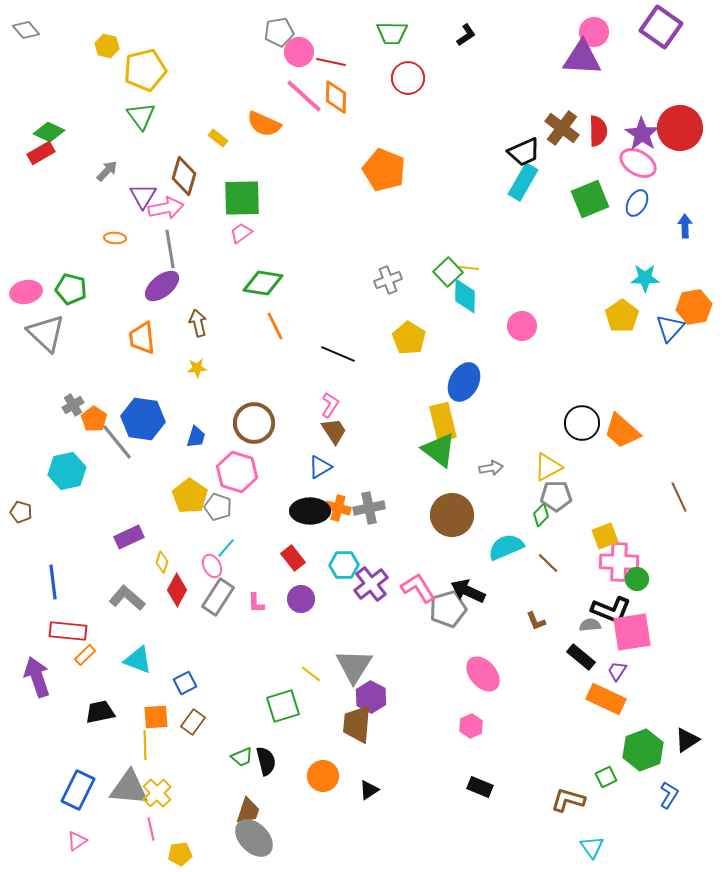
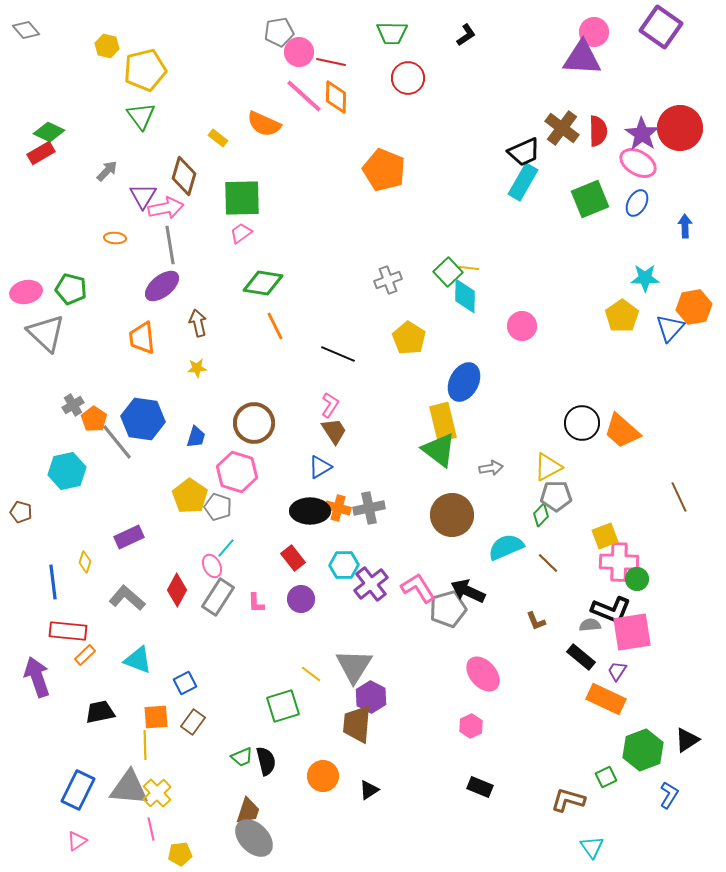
gray line at (170, 249): moved 4 px up
yellow diamond at (162, 562): moved 77 px left
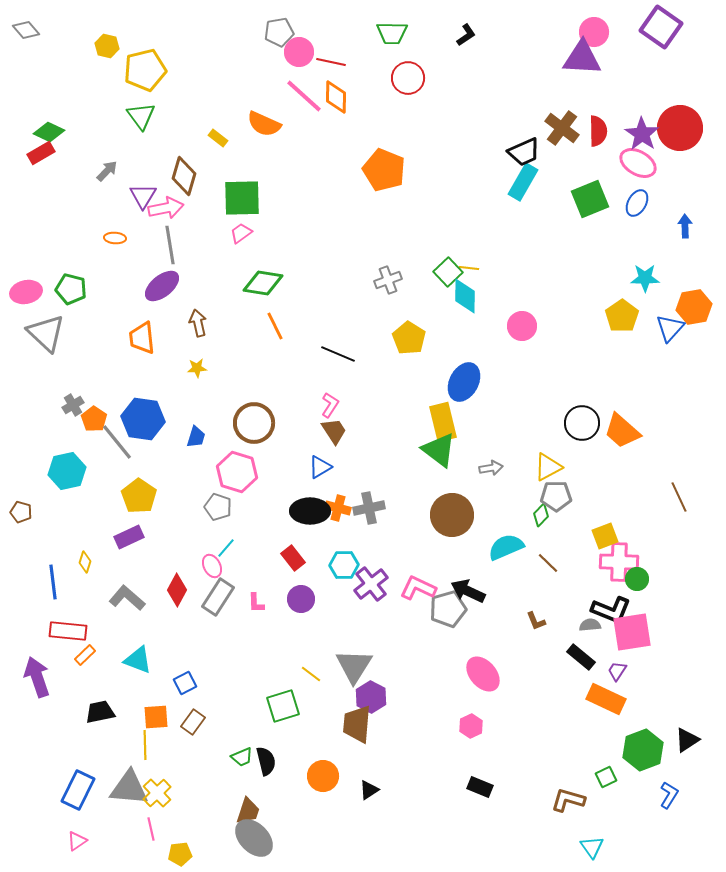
yellow pentagon at (190, 496): moved 51 px left
pink L-shape at (418, 588): rotated 33 degrees counterclockwise
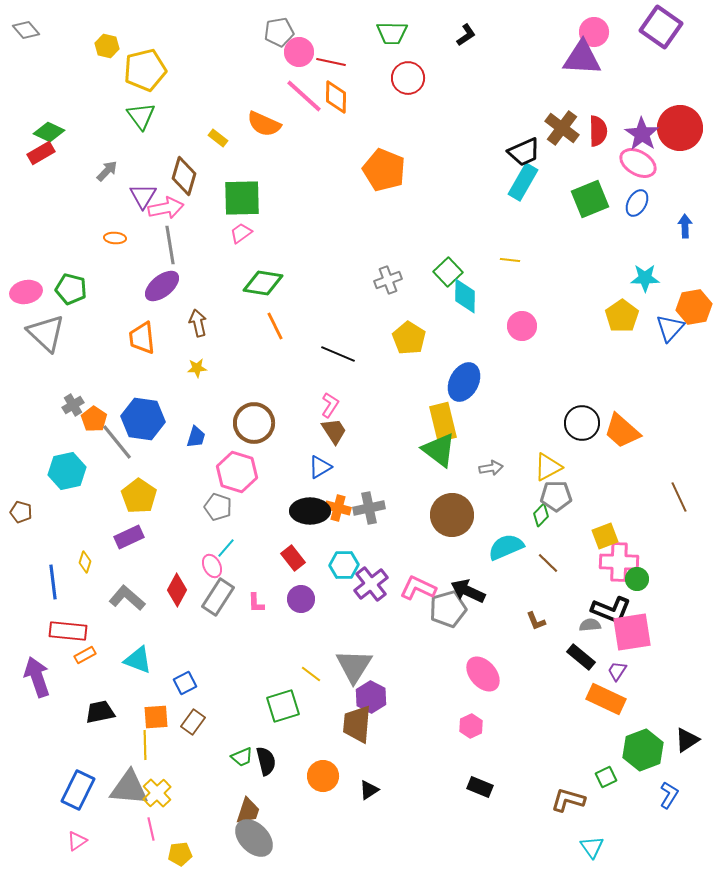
yellow line at (469, 268): moved 41 px right, 8 px up
orange rectangle at (85, 655): rotated 15 degrees clockwise
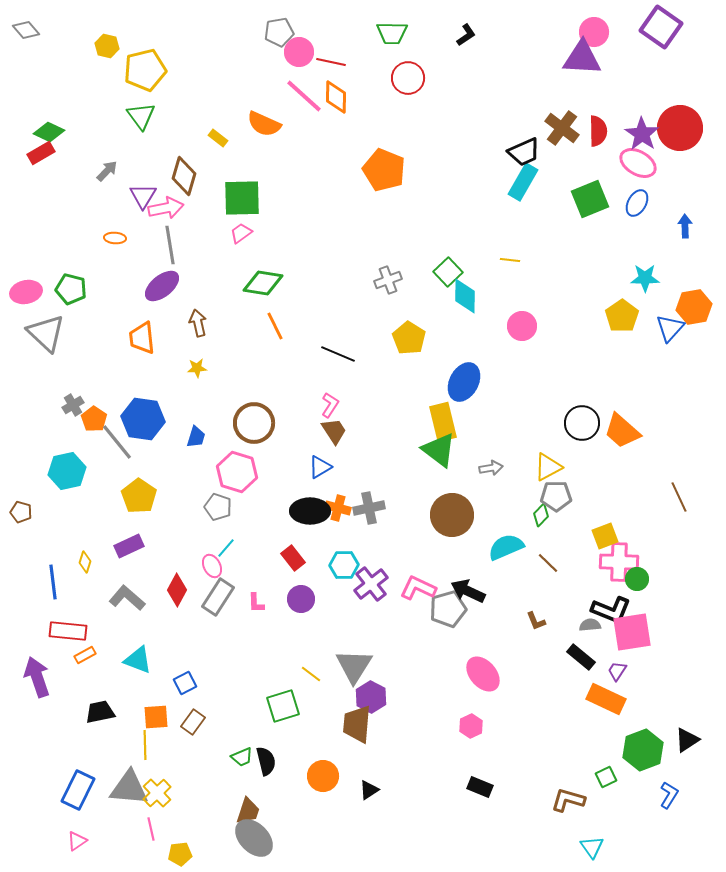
purple rectangle at (129, 537): moved 9 px down
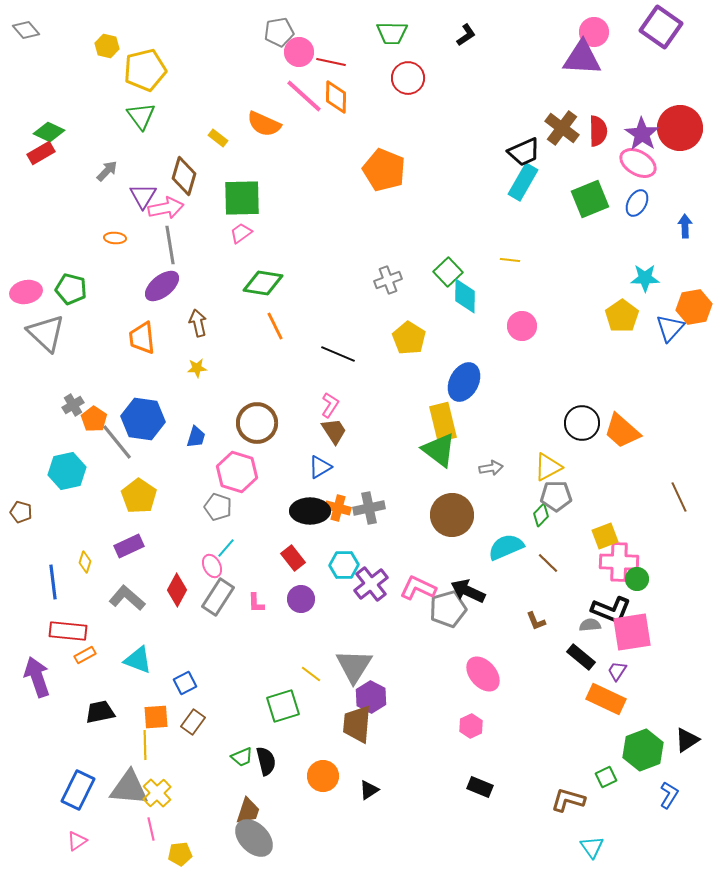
brown circle at (254, 423): moved 3 px right
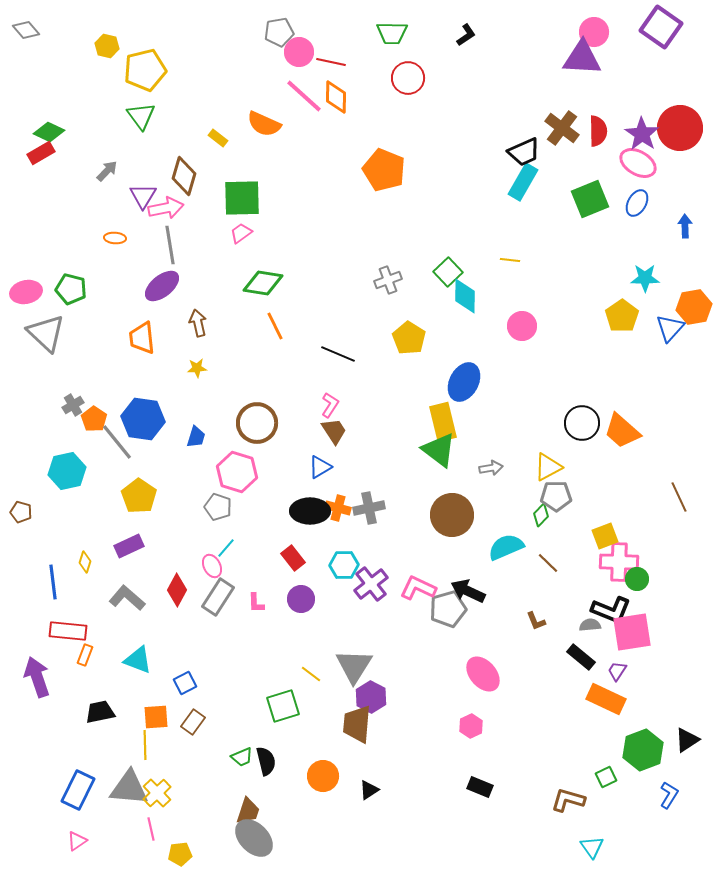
orange rectangle at (85, 655): rotated 40 degrees counterclockwise
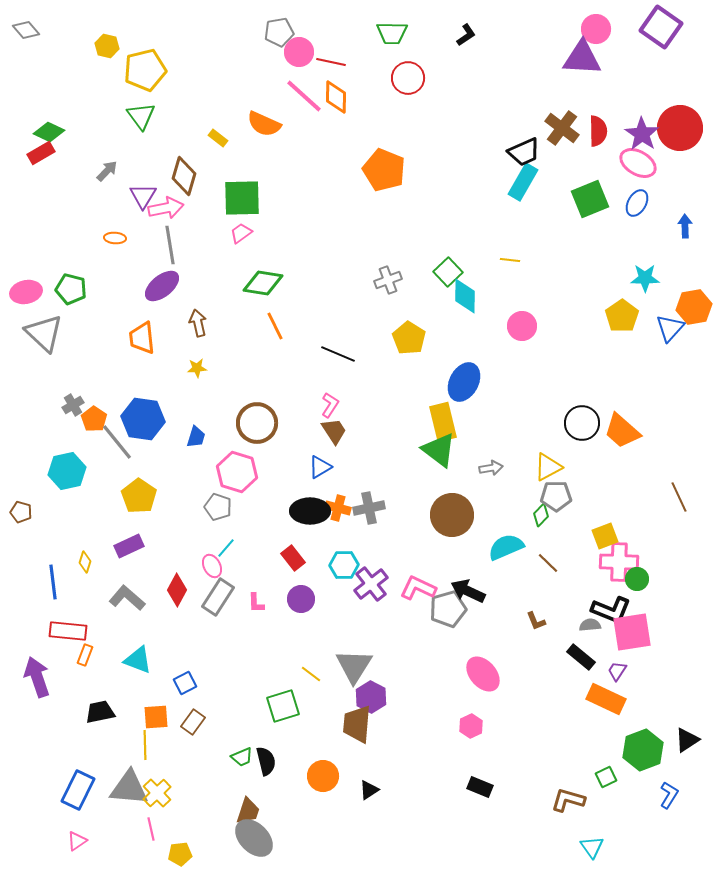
pink circle at (594, 32): moved 2 px right, 3 px up
gray triangle at (46, 333): moved 2 px left
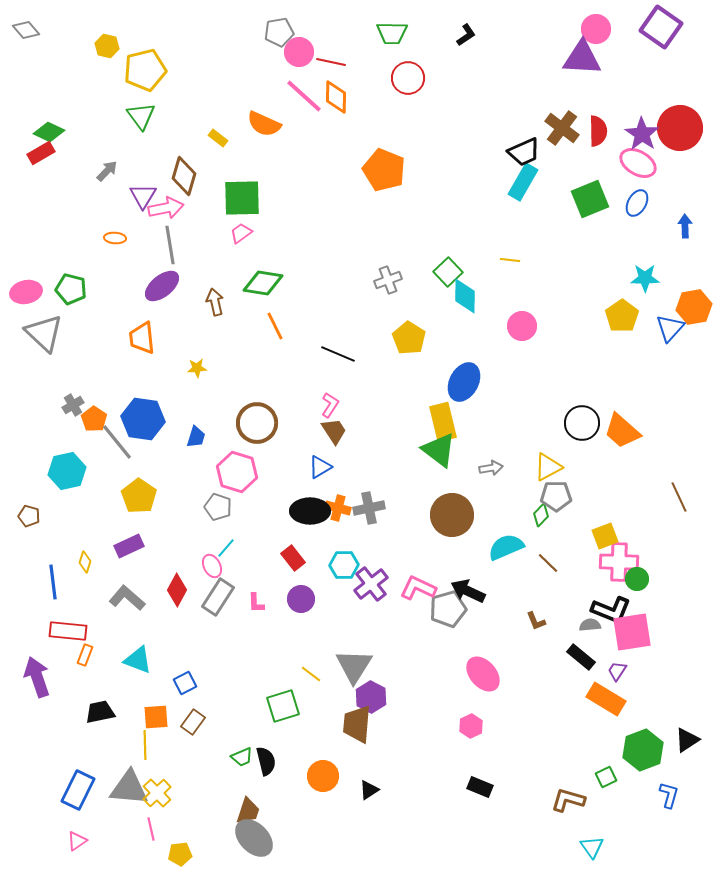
brown arrow at (198, 323): moved 17 px right, 21 px up
brown pentagon at (21, 512): moved 8 px right, 4 px down
orange rectangle at (606, 699): rotated 6 degrees clockwise
blue L-shape at (669, 795): rotated 16 degrees counterclockwise
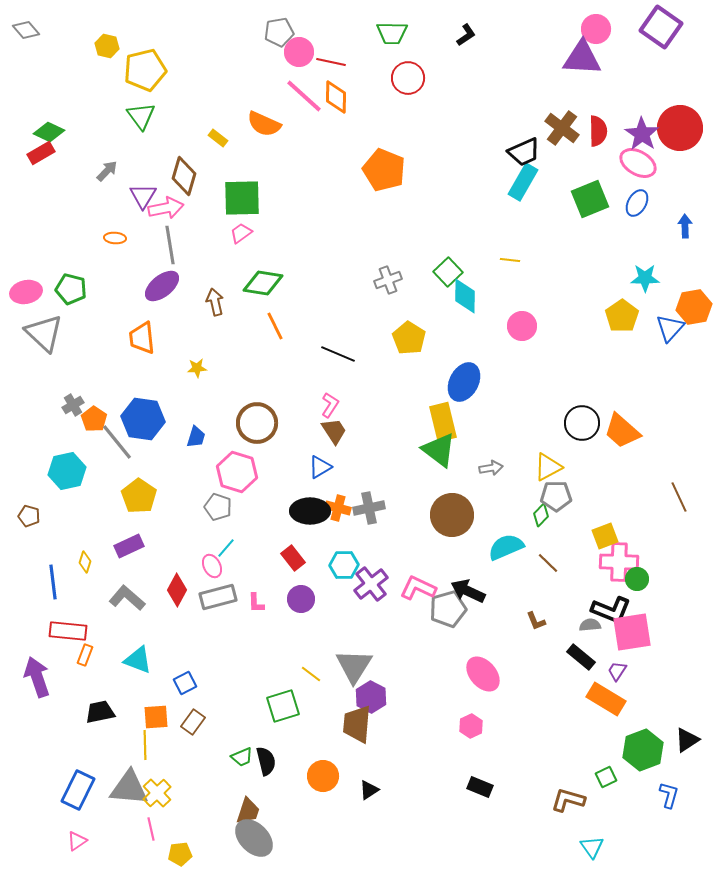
gray rectangle at (218, 597): rotated 42 degrees clockwise
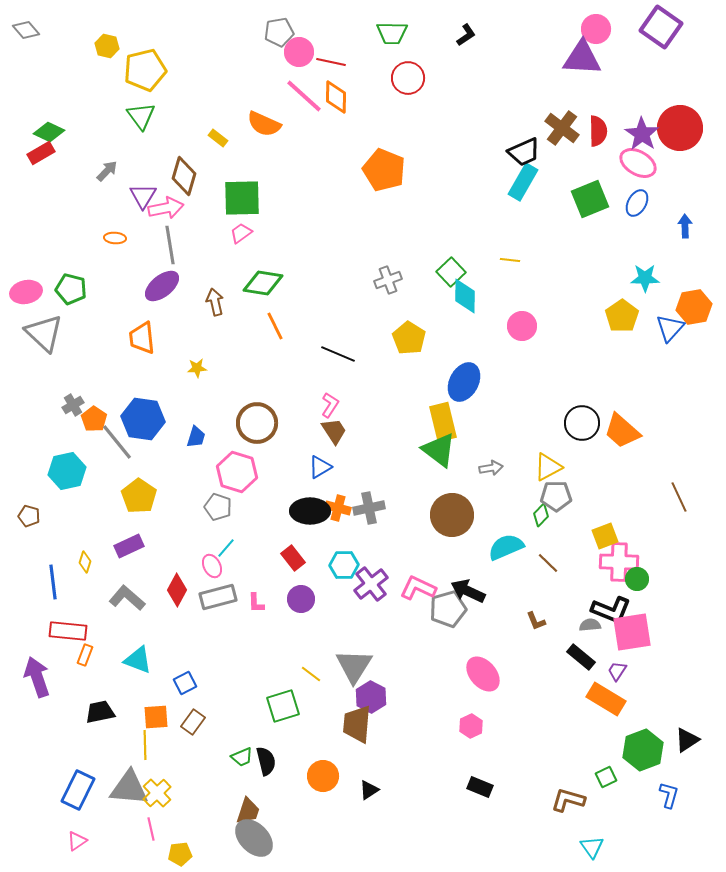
green square at (448, 272): moved 3 px right
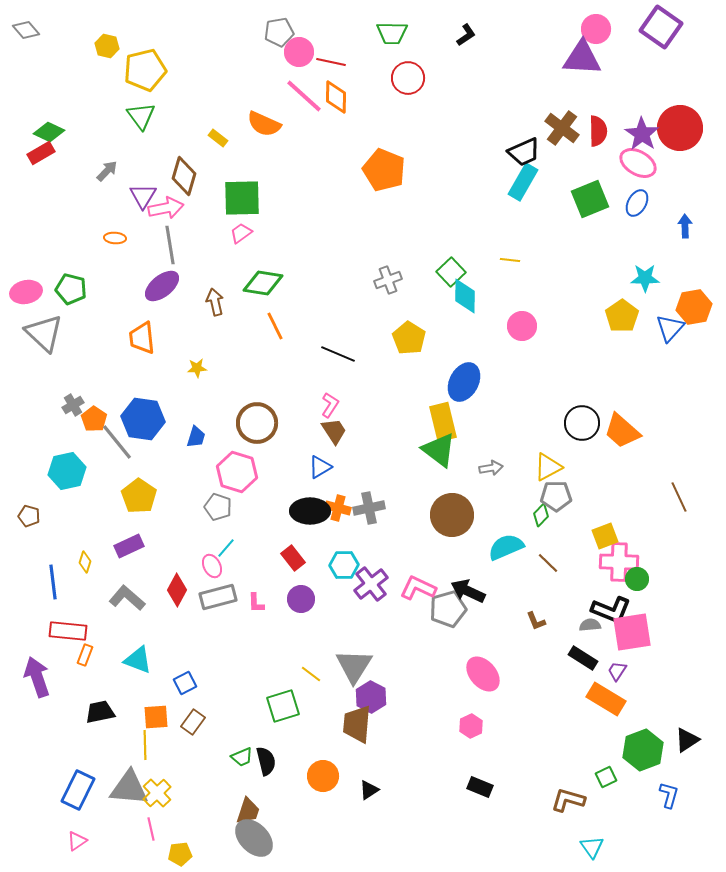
black rectangle at (581, 657): moved 2 px right, 1 px down; rotated 8 degrees counterclockwise
